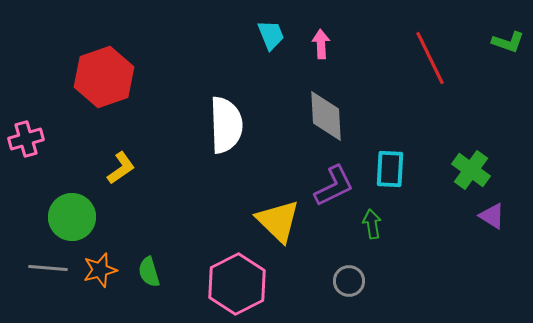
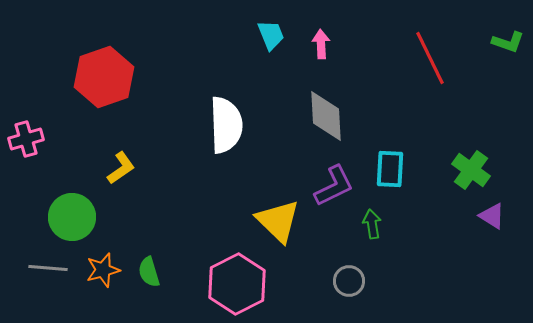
orange star: moved 3 px right
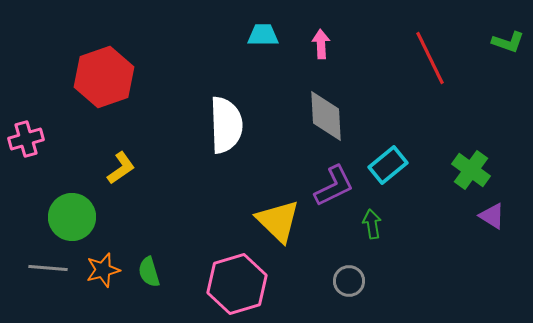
cyan trapezoid: moved 8 px left; rotated 68 degrees counterclockwise
cyan rectangle: moved 2 px left, 4 px up; rotated 48 degrees clockwise
pink hexagon: rotated 10 degrees clockwise
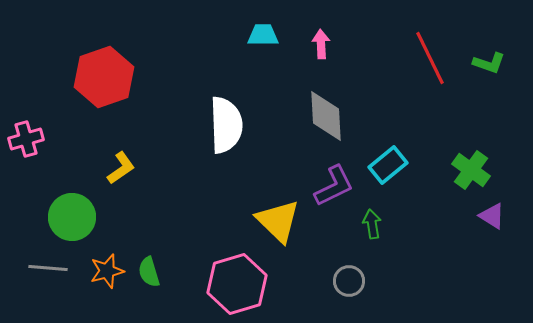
green L-shape: moved 19 px left, 21 px down
orange star: moved 4 px right, 1 px down
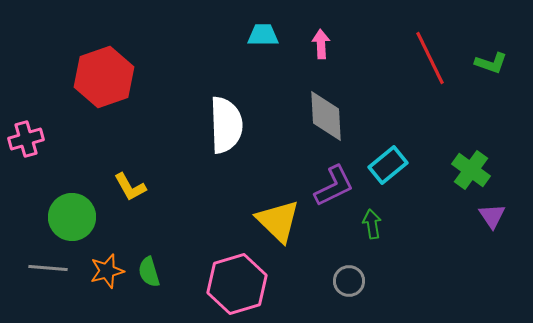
green L-shape: moved 2 px right
yellow L-shape: moved 9 px right, 19 px down; rotated 96 degrees clockwise
purple triangle: rotated 24 degrees clockwise
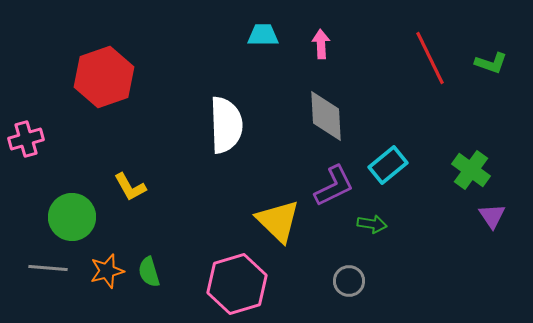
green arrow: rotated 108 degrees clockwise
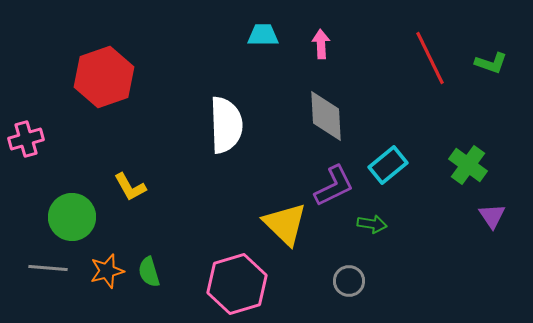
green cross: moved 3 px left, 5 px up
yellow triangle: moved 7 px right, 3 px down
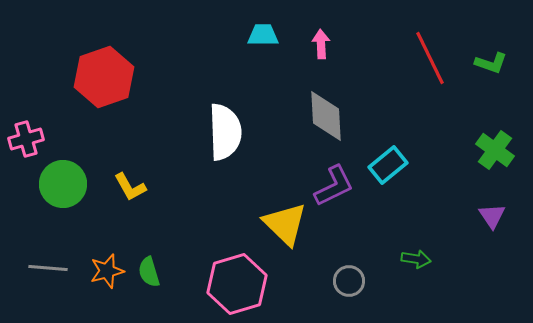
white semicircle: moved 1 px left, 7 px down
green cross: moved 27 px right, 15 px up
green circle: moved 9 px left, 33 px up
green arrow: moved 44 px right, 35 px down
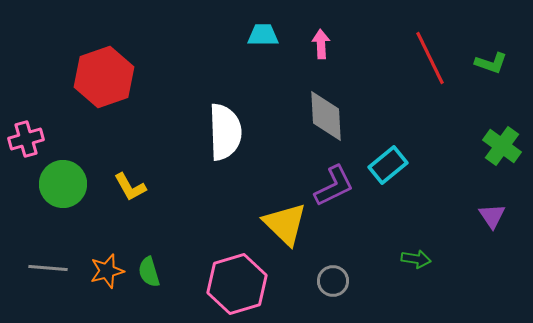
green cross: moved 7 px right, 4 px up
gray circle: moved 16 px left
